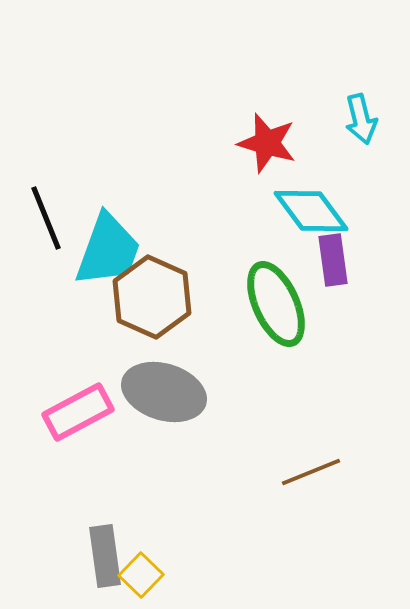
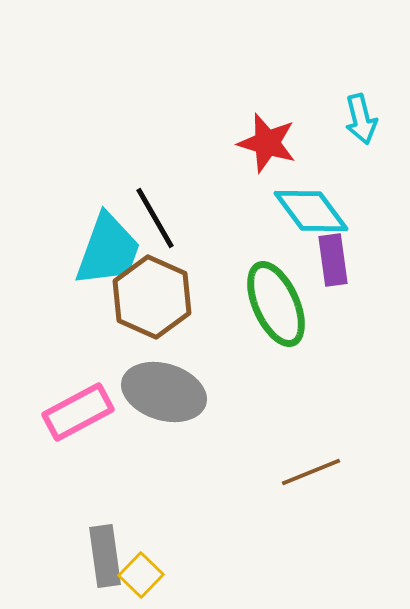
black line: moved 109 px right; rotated 8 degrees counterclockwise
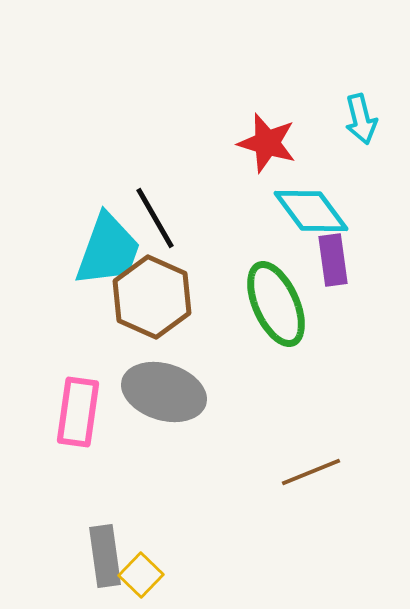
pink rectangle: rotated 54 degrees counterclockwise
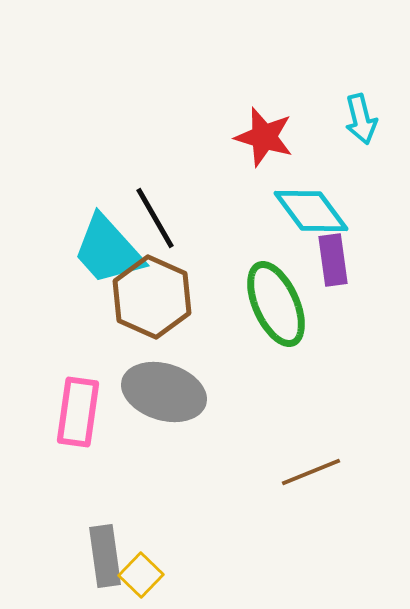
red star: moved 3 px left, 6 px up
cyan trapezoid: rotated 118 degrees clockwise
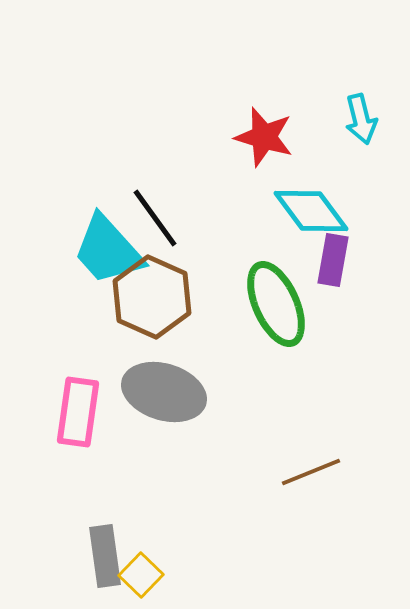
black line: rotated 6 degrees counterclockwise
purple rectangle: rotated 18 degrees clockwise
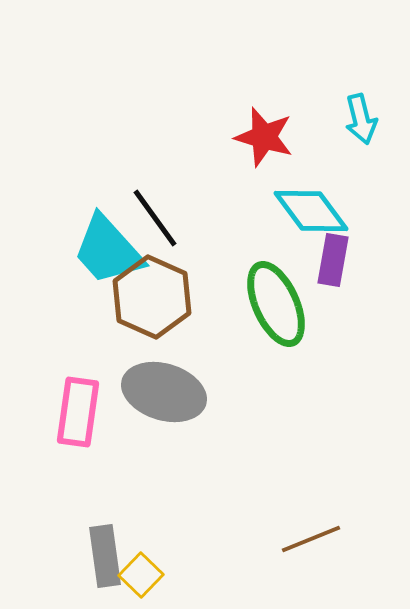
brown line: moved 67 px down
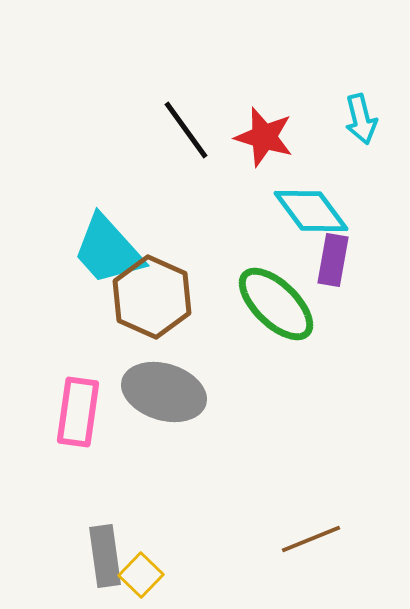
black line: moved 31 px right, 88 px up
green ellipse: rotated 22 degrees counterclockwise
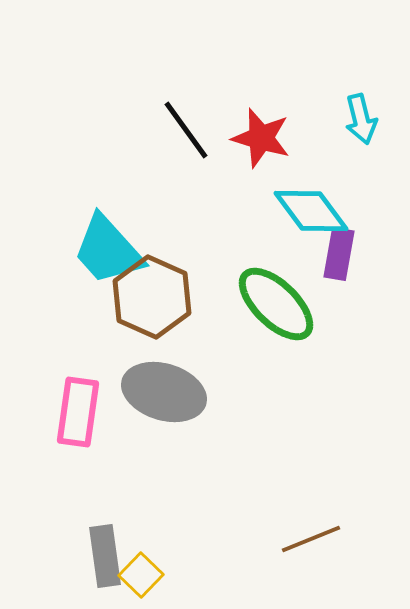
red star: moved 3 px left, 1 px down
purple rectangle: moved 6 px right, 6 px up
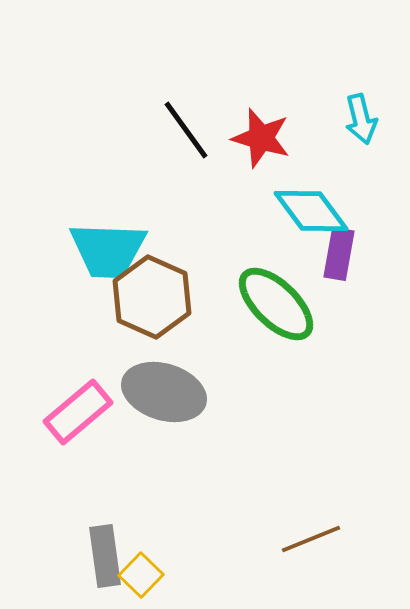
cyan trapezoid: rotated 46 degrees counterclockwise
pink rectangle: rotated 42 degrees clockwise
